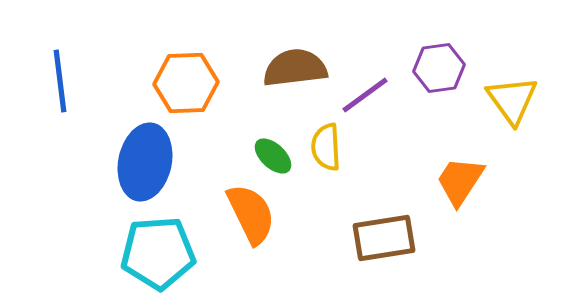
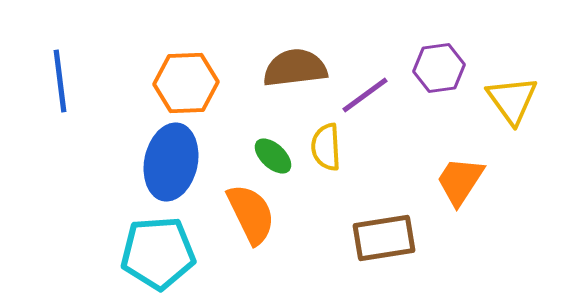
blue ellipse: moved 26 px right
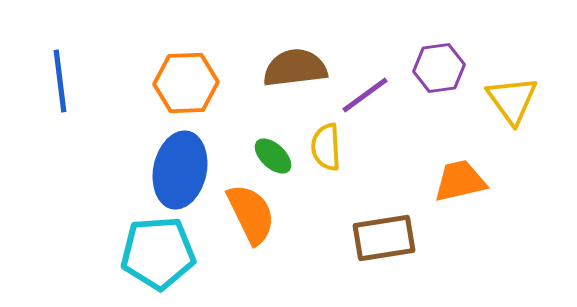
blue ellipse: moved 9 px right, 8 px down
orange trapezoid: rotated 44 degrees clockwise
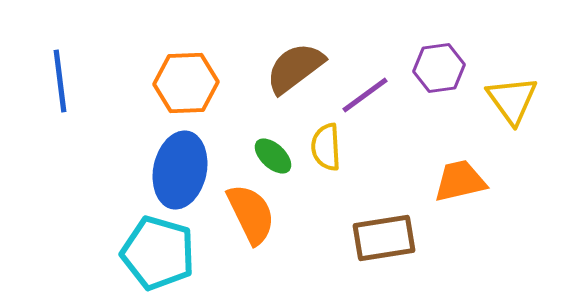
brown semicircle: rotated 30 degrees counterclockwise
cyan pentagon: rotated 20 degrees clockwise
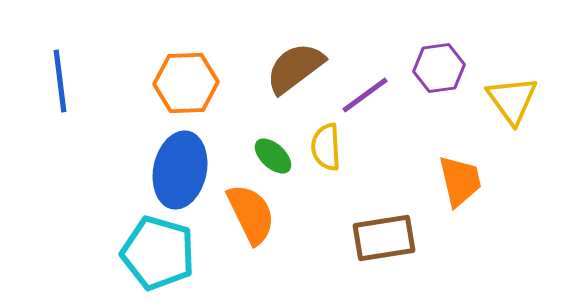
orange trapezoid: rotated 90 degrees clockwise
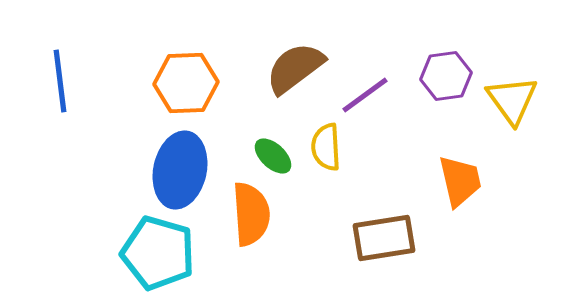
purple hexagon: moved 7 px right, 8 px down
orange semicircle: rotated 22 degrees clockwise
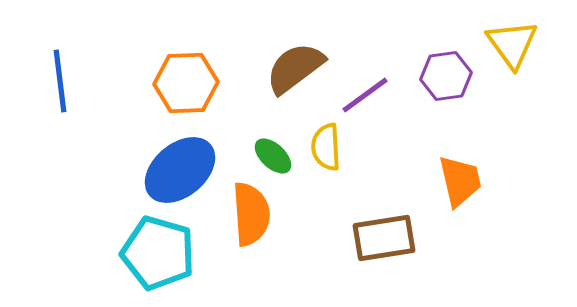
yellow triangle: moved 56 px up
blue ellipse: rotated 38 degrees clockwise
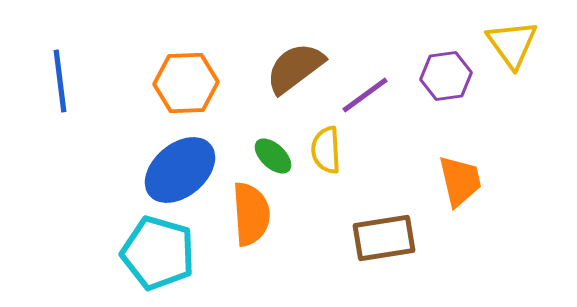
yellow semicircle: moved 3 px down
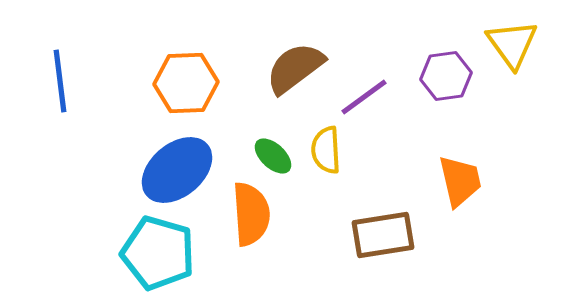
purple line: moved 1 px left, 2 px down
blue ellipse: moved 3 px left
brown rectangle: moved 1 px left, 3 px up
